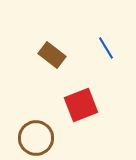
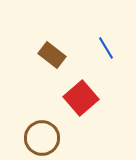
red square: moved 7 px up; rotated 20 degrees counterclockwise
brown circle: moved 6 px right
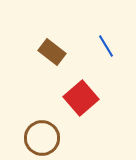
blue line: moved 2 px up
brown rectangle: moved 3 px up
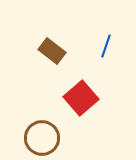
blue line: rotated 50 degrees clockwise
brown rectangle: moved 1 px up
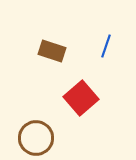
brown rectangle: rotated 20 degrees counterclockwise
brown circle: moved 6 px left
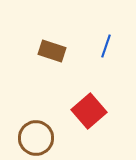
red square: moved 8 px right, 13 px down
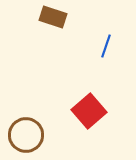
brown rectangle: moved 1 px right, 34 px up
brown circle: moved 10 px left, 3 px up
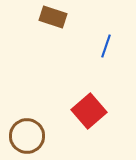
brown circle: moved 1 px right, 1 px down
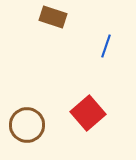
red square: moved 1 px left, 2 px down
brown circle: moved 11 px up
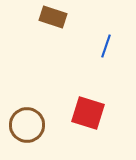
red square: rotated 32 degrees counterclockwise
